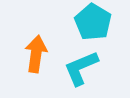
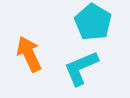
orange arrow: moved 7 px left; rotated 33 degrees counterclockwise
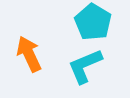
cyan L-shape: moved 4 px right, 2 px up
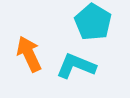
cyan L-shape: moved 9 px left; rotated 45 degrees clockwise
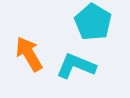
orange arrow: rotated 6 degrees counterclockwise
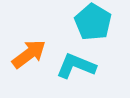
orange arrow: rotated 84 degrees clockwise
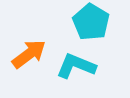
cyan pentagon: moved 2 px left
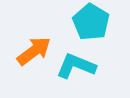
orange arrow: moved 5 px right, 3 px up
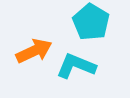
orange arrow: rotated 12 degrees clockwise
